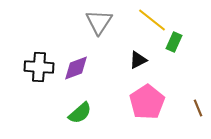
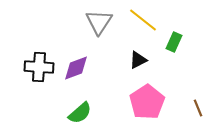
yellow line: moved 9 px left
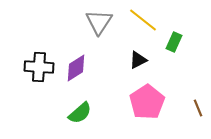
purple diamond: rotated 12 degrees counterclockwise
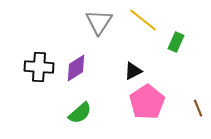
green rectangle: moved 2 px right
black triangle: moved 5 px left, 11 px down
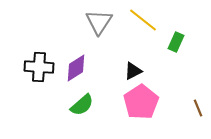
pink pentagon: moved 6 px left
green semicircle: moved 2 px right, 8 px up
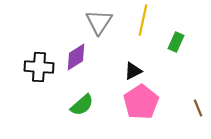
yellow line: rotated 64 degrees clockwise
purple diamond: moved 11 px up
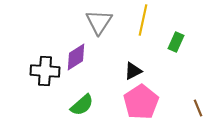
black cross: moved 6 px right, 4 px down
